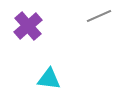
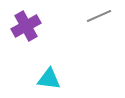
purple cross: moved 2 px left; rotated 12 degrees clockwise
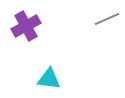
gray line: moved 8 px right, 3 px down
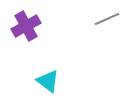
cyan triangle: moved 1 px left, 2 px down; rotated 30 degrees clockwise
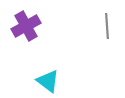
gray line: moved 7 px down; rotated 70 degrees counterclockwise
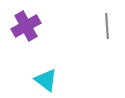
cyan triangle: moved 2 px left, 1 px up
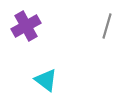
gray line: rotated 20 degrees clockwise
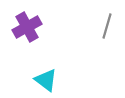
purple cross: moved 1 px right, 1 px down
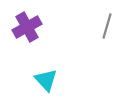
cyan triangle: rotated 10 degrees clockwise
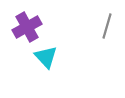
cyan triangle: moved 23 px up
